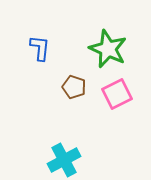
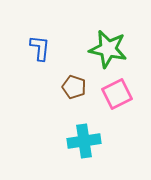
green star: rotated 12 degrees counterclockwise
cyan cross: moved 20 px right, 19 px up; rotated 20 degrees clockwise
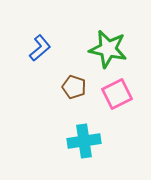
blue L-shape: rotated 44 degrees clockwise
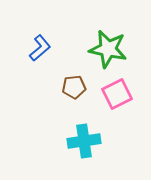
brown pentagon: rotated 25 degrees counterclockwise
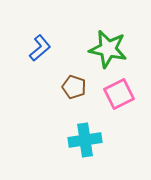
brown pentagon: rotated 25 degrees clockwise
pink square: moved 2 px right
cyan cross: moved 1 px right, 1 px up
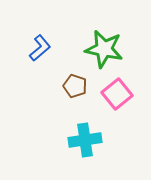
green star: moved 4 px left
brown pentagon: moved 1 px right, 1 px up
pink square: moved 2 px left; rotated 12 degrees counterclockwise
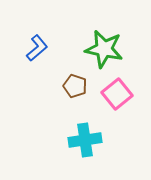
blue L-shape: moved 3 px left
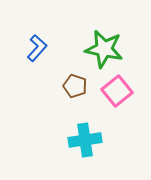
blue L-shape: rotated 8 degrees counterclockwise
pink square: moved 3 px up
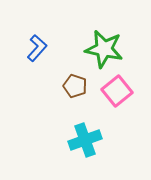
cyan cross: rotated 12 degrees counterclockwise
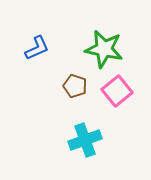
blue L-shape: rotated 24 degrees clockwise
